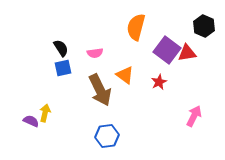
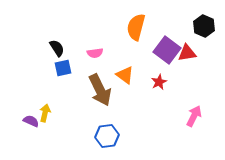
black semicircle: moved 4 px left
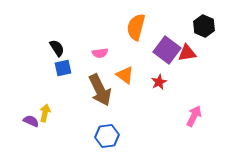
pink semicircle: moved 5 px right
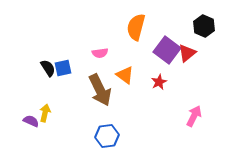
black semicircle: moved 9 px left, 20 px down
red triangle: rotated 30 degrees counterclockwise
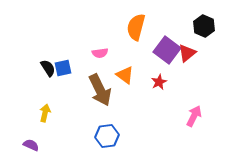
purple semicircle: moved 24 px down
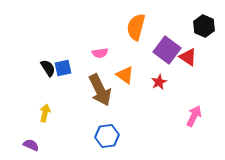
red triangle: moved 1 px right, 4 px down; rotated 48 degrees counterclockwise
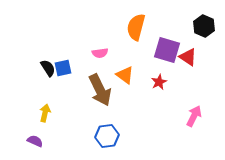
purple square: rotated 20 degrees counterclockwise
purple semicircle: moved 4 px right, 4 px up
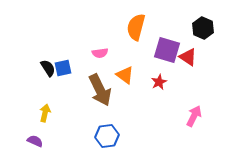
black hexagon: moved 1 px left, 2 px down
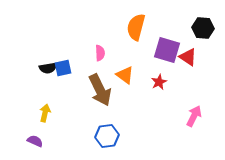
black hexagon: rotated 20 degrees counterclockwise
pink semicircle: rotated 84 degrees counterclockwise
black semicircle: rotated 114 degrees clockwise
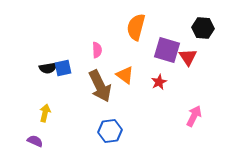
pink semicircle: moved 3 px left, 3 px up
red triangle: rotated 24 degrees clockwise
brown arrow: moved 4 px up
blue hexagon: moved 3 px right, 5 px up
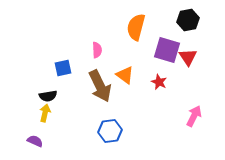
black hexagon: moved 15 px left, 8 px up; rotated 15 degrees counterclockwise
black semicircle: moved 28 px down
red star: rotated 21 degrees counterclockwise
